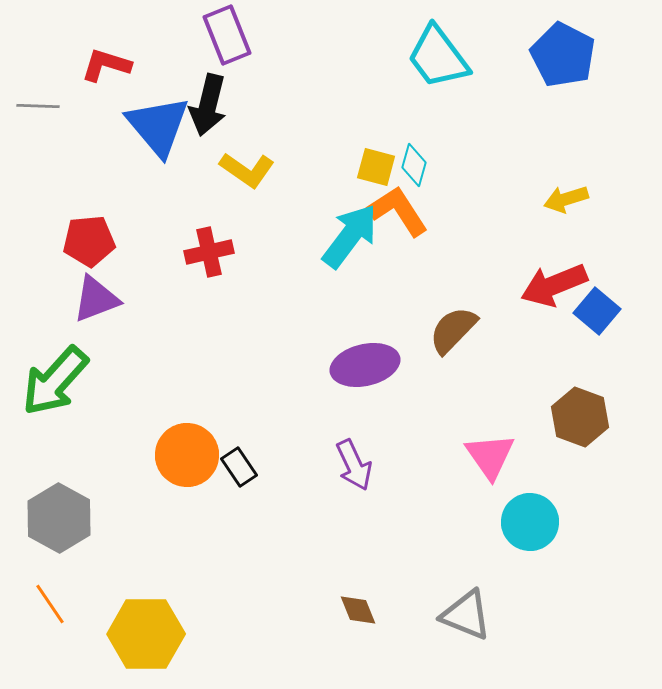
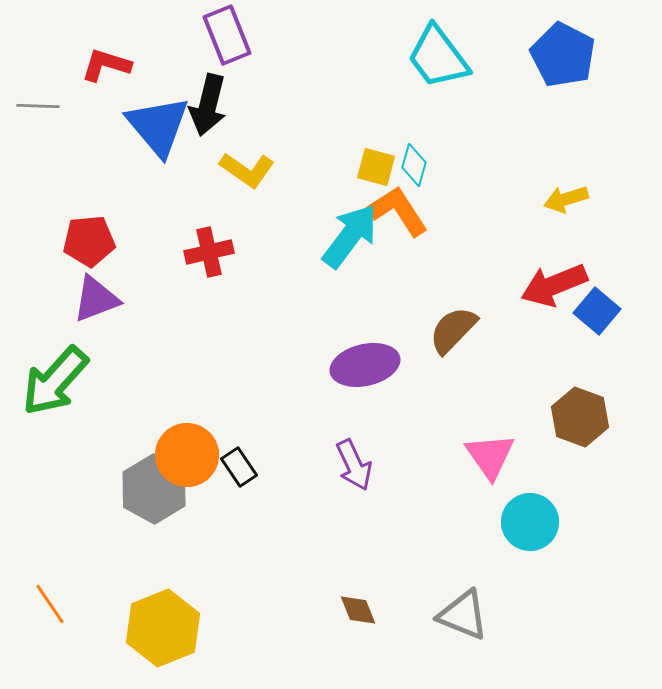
gray hexagon: moved 95 px right, 29 px up
gray triangle: moved 3 px left
yellow hexagon: moved 17 px right, 6 px up; rotated 22 degrees counterclockwise
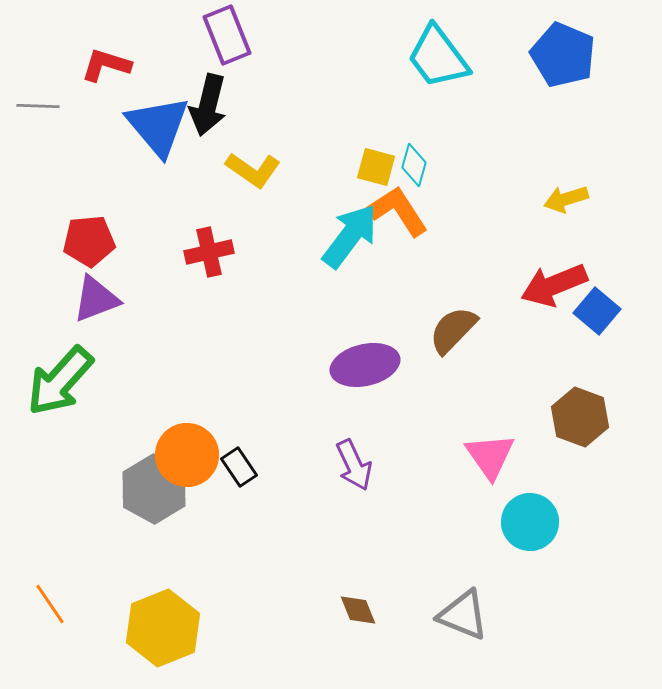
blue pentagon: rotated 4 degrees counterclockwise
yellow L-shape: moved 6 px right
green arrow: moved 5 px right
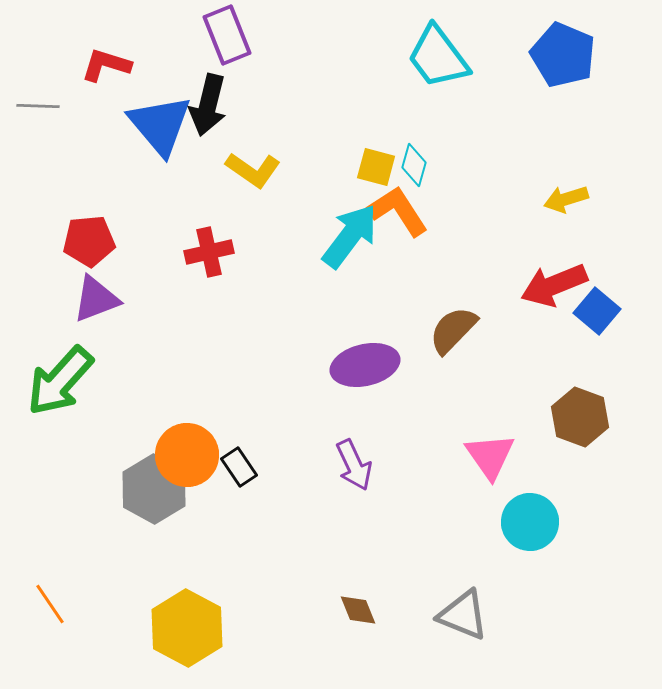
blue triangle: moved 2 px right, 1 px up
yellow hexagon: moved 24 px right; rotated 10 degrees counterclockwise
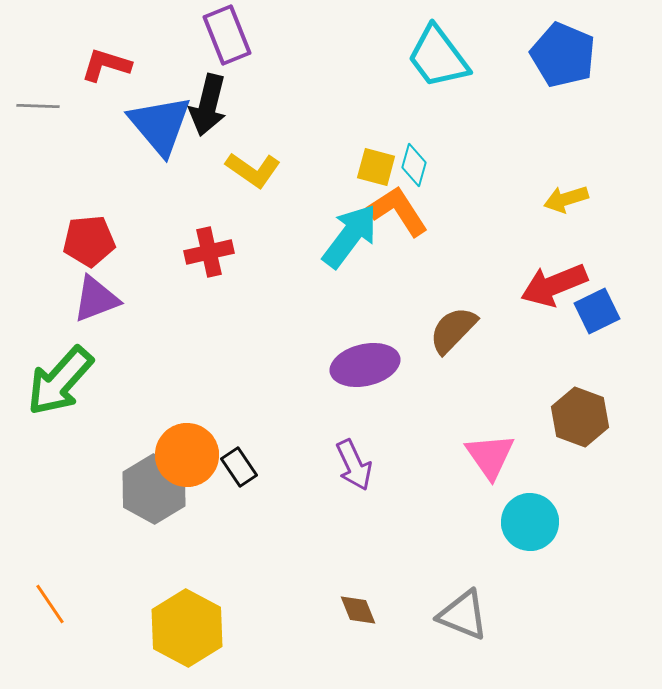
blue square: rotated 24 degrees clockwise
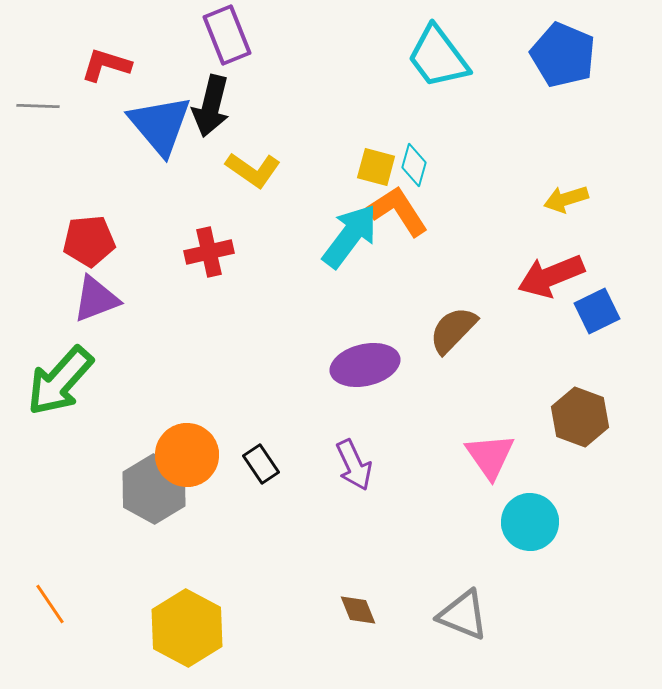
black arrow: moved 3 px right, 1 px down
red arrow: moved 3 px left, 9 px up
black rectangle: moved 22 px right, 3 px up
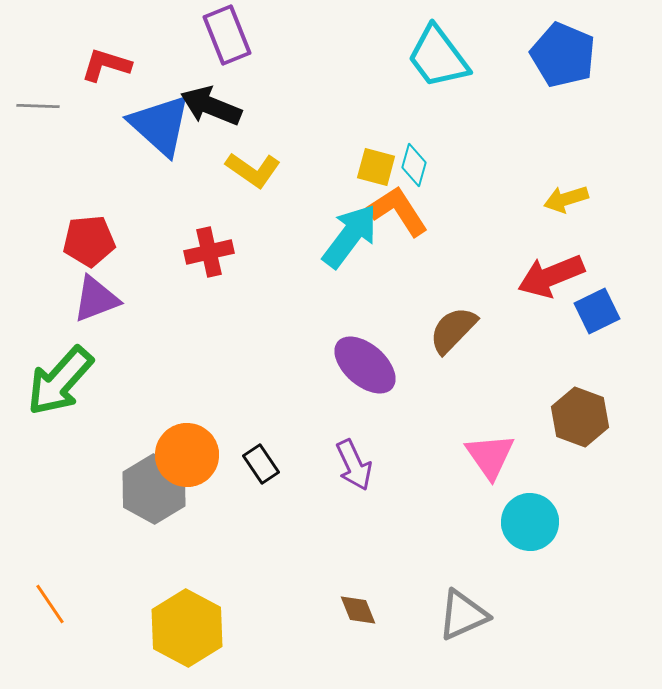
black arrow: rotated 98 degrees clockwise
blue triangle: rotated 8 degrees counterclockwise
purple ellipse: rotated 54 degrees clockwise
gray triangle: rotated 46 degrees counterclockwise
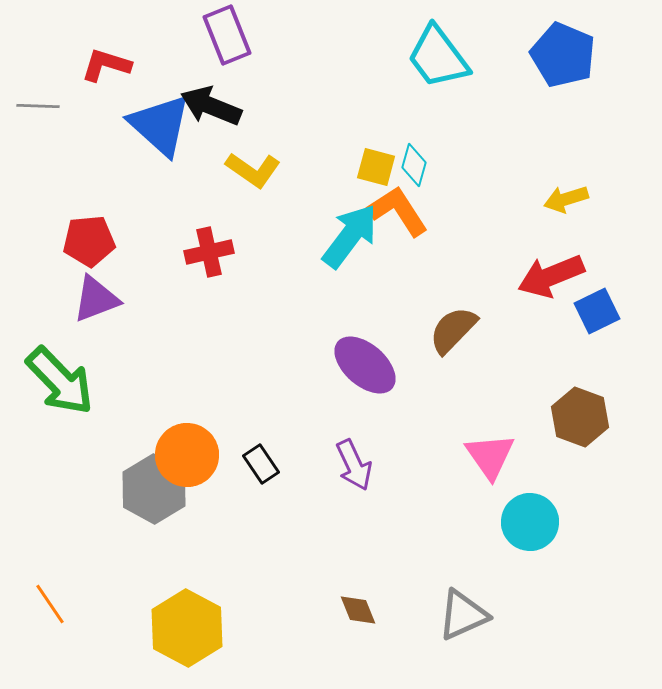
green arrow: rotated 86 degrees counterclockwise
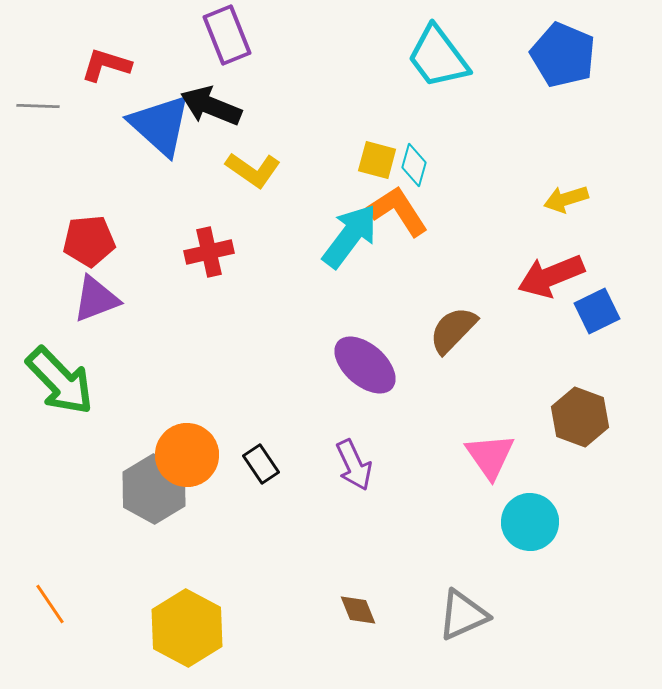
yellow square: moved 1 px right, 7 px up
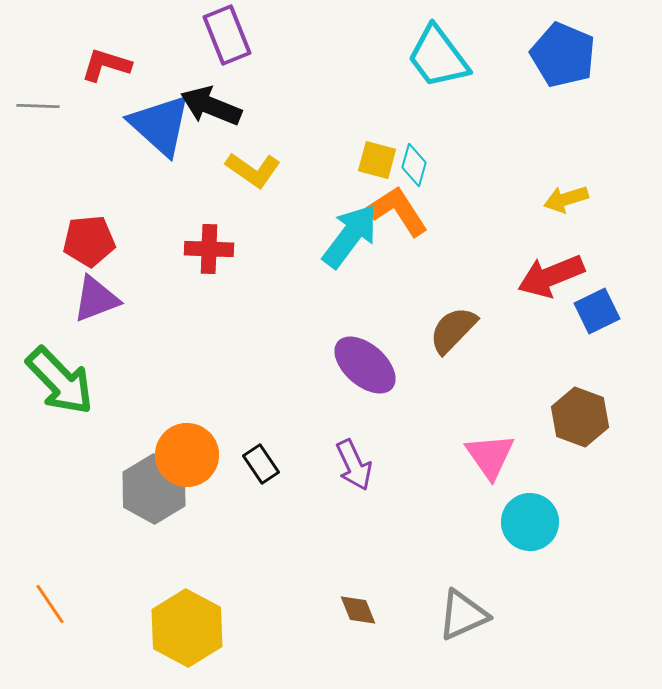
red cross: moved 3 px up; rotated 15 degrees clockwise
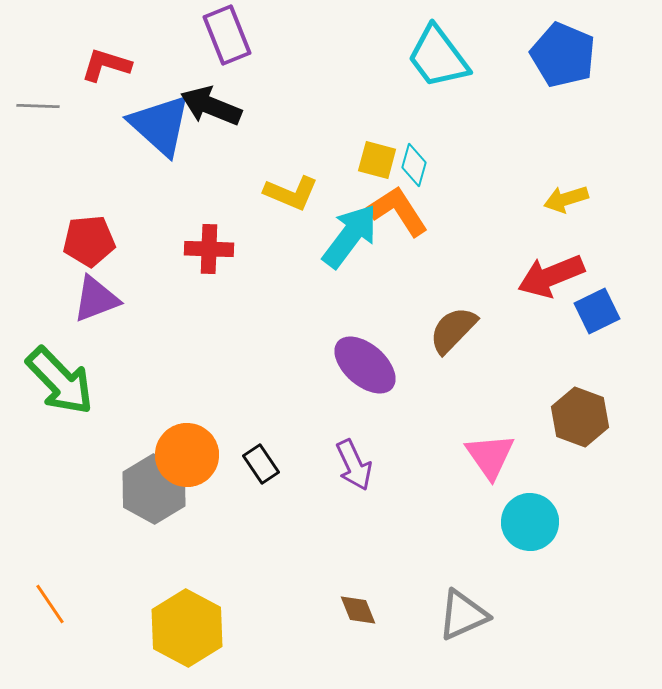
yellow L-shape: moved 38 px right, 23 px down; rotated 12 degrees counterclockwise
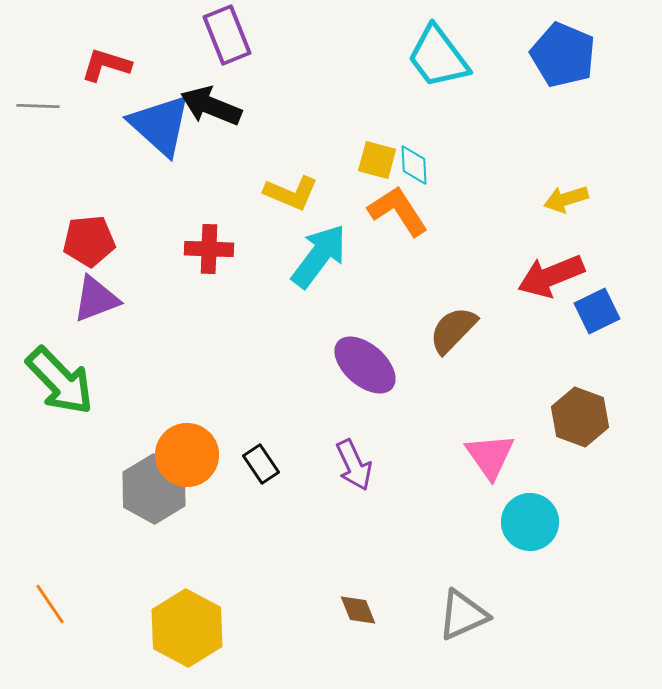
cyan diamond: rotated 18 degrees counterclockwise
cyan arrow: moved 31 px left, 20 px down
